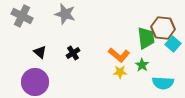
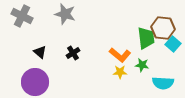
orange L-shape: moved 1 px right
green star: rotated 24 degrees counterclockwise
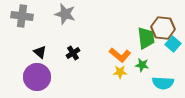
gray cross: rotated 20 degrees counterclockwise
purple circle: moved 2 px right, 5 px up
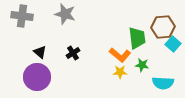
brown hexagon: moved 1 px up; rotated 10 degrees counterclockwise
green trapezoid: moved 9 px left
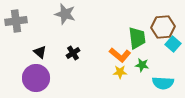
gray cross: moved 6 px left, 5 px down; rotated 15 degrees counterclockwise
purple circle: moved 1 px left, 1 px down
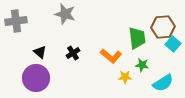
orange L-shape: moved 9 px left, 1 px down
yellow star: moved 5 px right, 5 px down
cyan semicircle: rotated 35 degrees counterclockwise
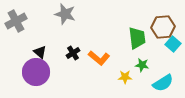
gray cross: rotated 20 degrees counterclockwise
orange L-shape: moved 12 px left, 2 px down
purple circle: moved 6 px up
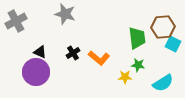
cyan square: rotated 14 degrees counterclockwise
black triangle: rotated 16 degrees counterclockwise
green star: moved 4 px left
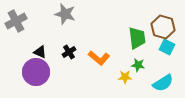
brown hexagon: rotated 20 degrees clockwise
cyan square: moved 6 px left, 3 px down
black cross: moved 4 px left, 1 px up
